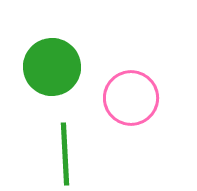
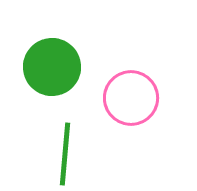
green line: rotated 8 degrees clockwise
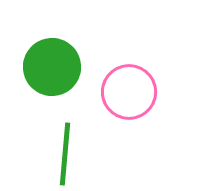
pink circle: moved 2 px left, 6 px up
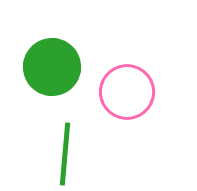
pink circle: moved 2 px left
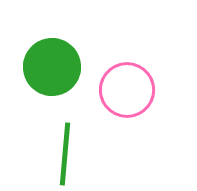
pink circle: moved 2 px up
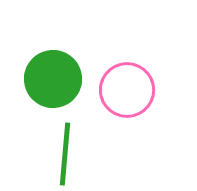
green circle: moved 1 px right, 12 px down
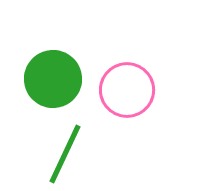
green line: rotated 20 degrees clockwise
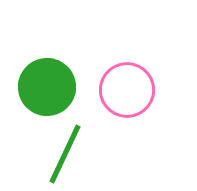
green circle: moved 6 px left, 8 px down
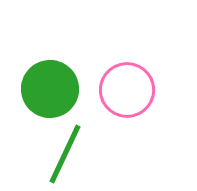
green circle: moved 3 px right, 2 px down
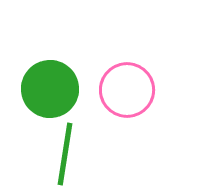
green line: rotated 16 degrees counterclockwise
